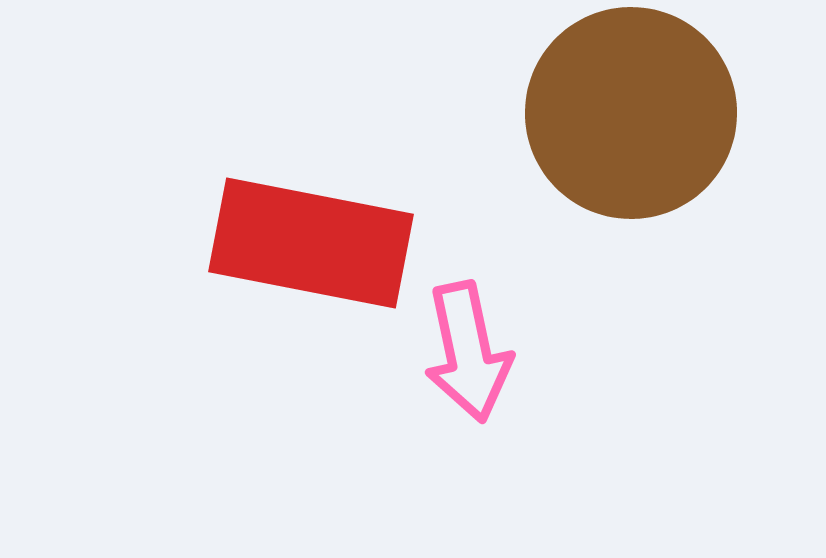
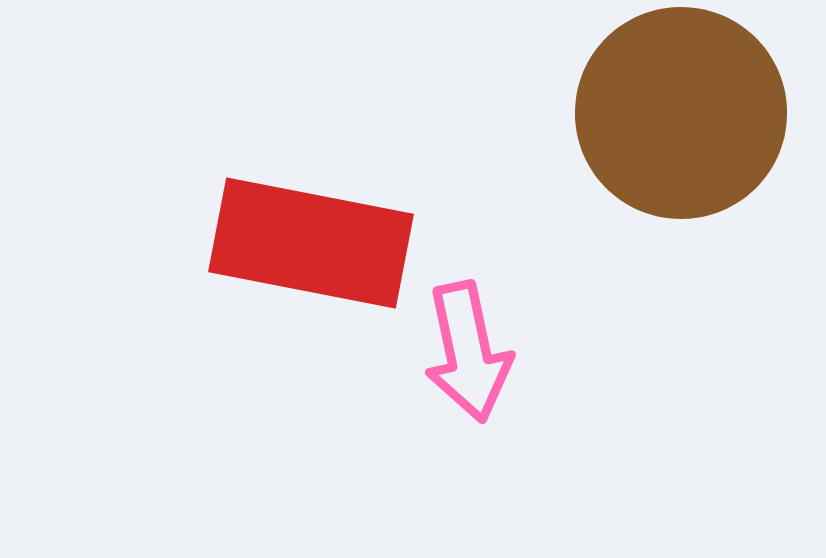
brown circle: moved 50 px right
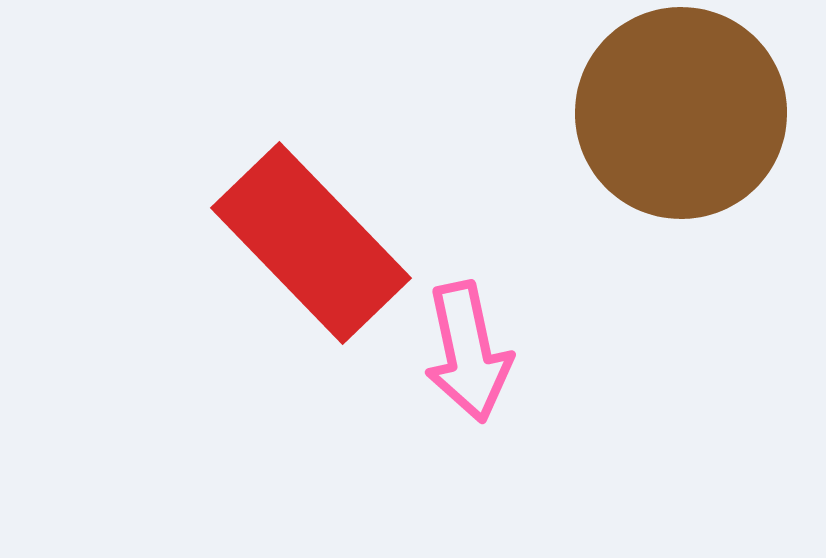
red rectangle: rotated 35 degrees clockwise
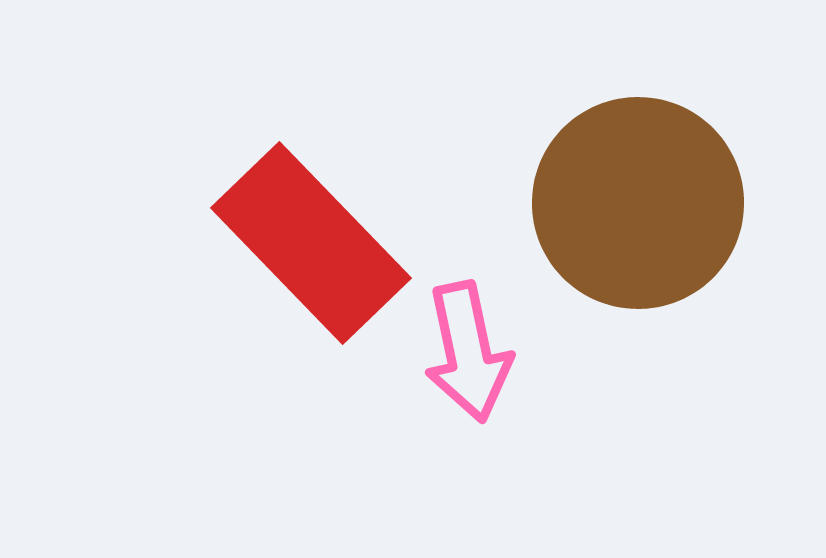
brown circle: moved 43 px left, 90 px down
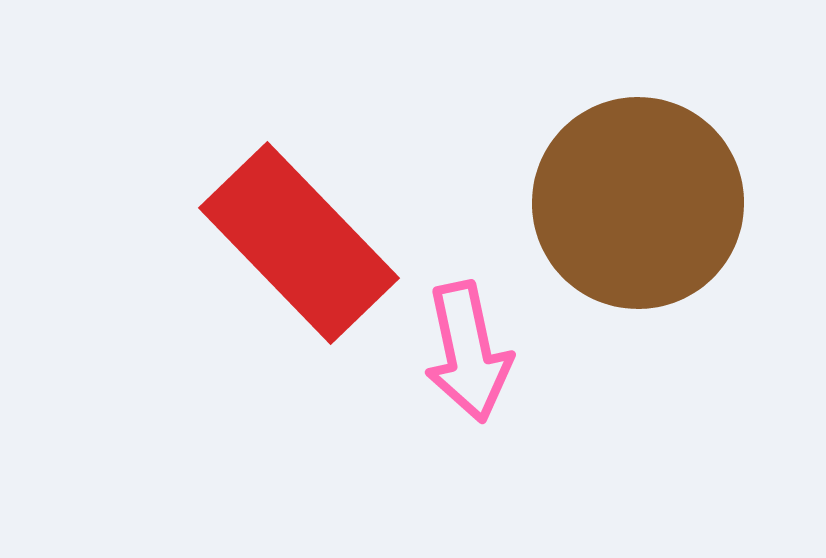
red rectangle: moved 12 px left
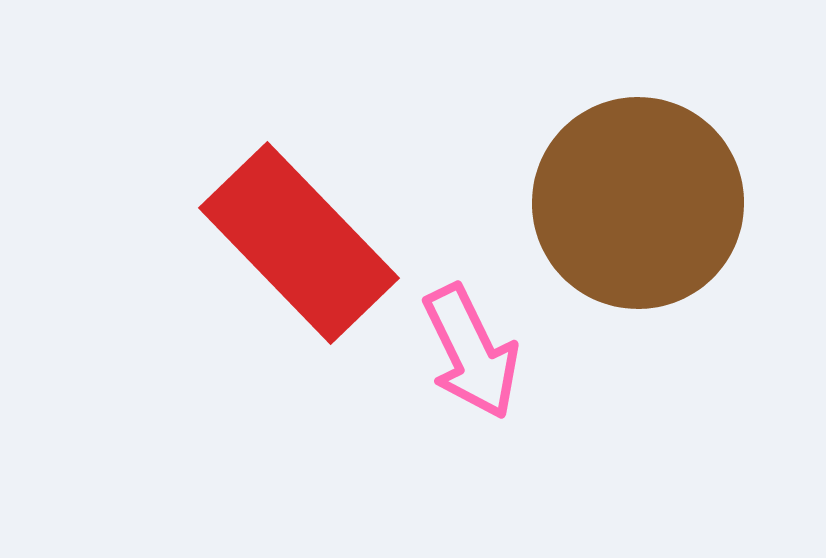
pink arrow: moved 3 px right; rotated 14 degrees counterclockwise
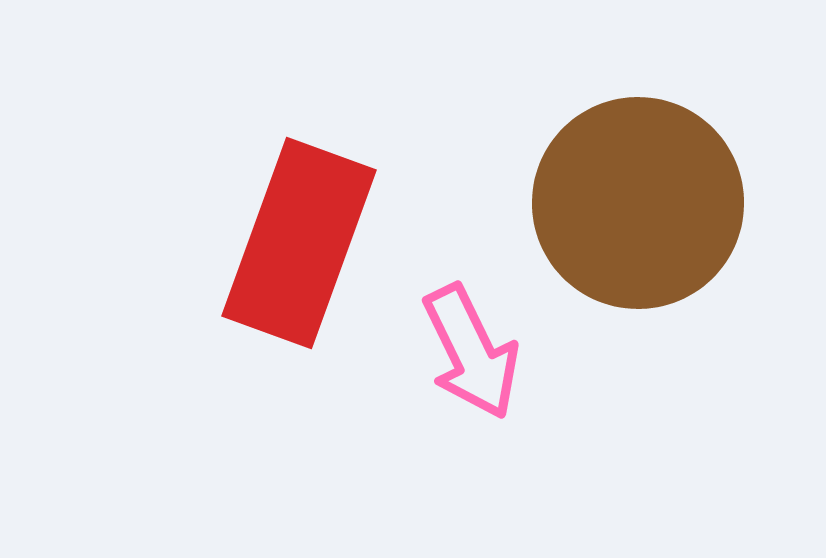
red rectangle: rotated 64 degrees clockwise
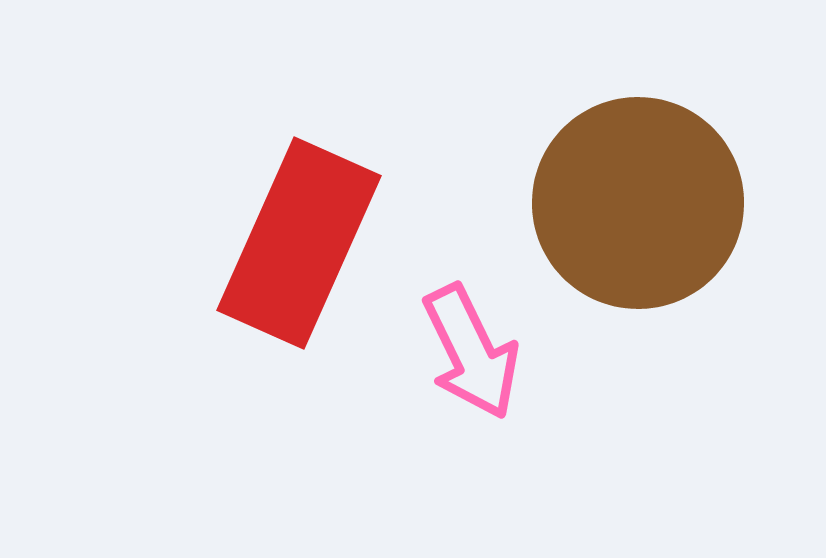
red rectangle: rotated 4 degrees clockwise
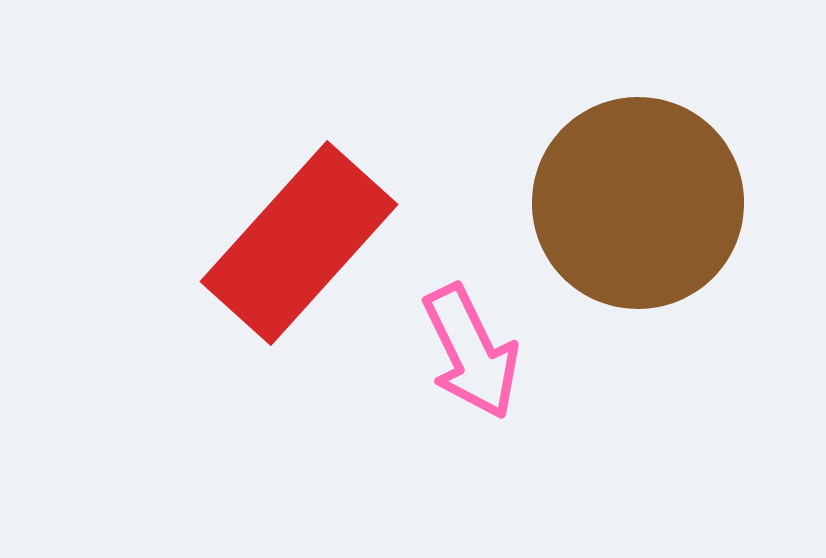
red rectangle: rotated 18 degrees clockwise
